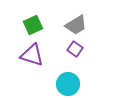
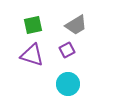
green square: rotated 12 degrees clockwise
purple square: moved 8 px left, 1 px down; rotated 28 degrees clockwise
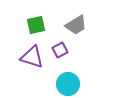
green square: moved 3 px right
purple square: moved 7 px left
purple triangle: moved 2 px down
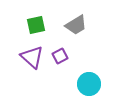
purple square: moved 6 px down
purple triangle: rotated 25 degrees clockwise
cyan circle: moved 21 px right
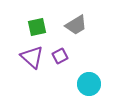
green square: moved 1 px right, 2 px down
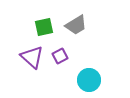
green square: moved 7 px right
cyan circle: moved 4 px up
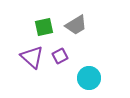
cyan circle: moved 2 px up
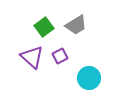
green square: rotated 24 degrees counterclockwise
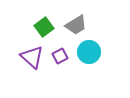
cyan circle: moved 26 px up
